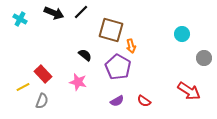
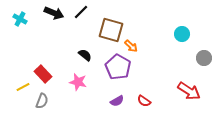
orange arrow: rotated 32 degrees counterclockwise
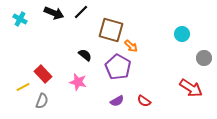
red arrow: moved 2 px right, 3 px up
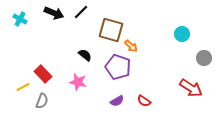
purple pentagon: rotated 10 degrees counterclockwise
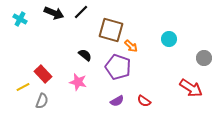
cyan circle: moved 13 px left, 5 px down
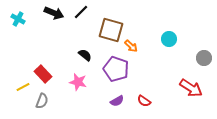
cyan cross: moved 2 px left
purple pentagon: moved 2 px left, 2 px down
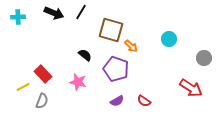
black line: rotated 14 degrees counterclockwise
cyan cross: moved 2 px up; rotated 32 degrees counterclockwise
